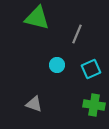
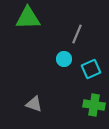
green triangle: moved 9 px left; rotated 16 degrees counterclockwise
cyan circle: moved 7 px right, 6 px up
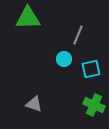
gray line: moved 1 px right, 1 px down
cyan square: rotated 12 degrees clockwise
green cross: rotated 15 degrees clockwise
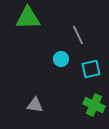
gray line: rotated 48 degrees counterclockwise
cyan circle: moved 3 px left
gray triangle: moved 1 px right, 1 px down; rotated 12 degrees counterclockwise
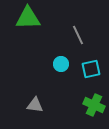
cyan circle: moved 5 px down
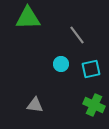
gray line: moved 1 px left; rotated 12 degrees counterclockwise
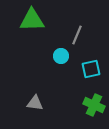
green triangle: moved 4 px right, 2 px down
gray line: rotated 60 degrees clockwise
cyan circle: moved 8 px up
gray triangle: moved 2 px up
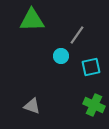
gray line: rotated 12 degrees clockwise
cyan square: moved 2 px up
gray triangle: moved 3 px left, 3 px down; rotated 12 degrees clockwise
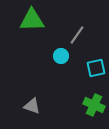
cyan square: moved 5 px right, 1 px down
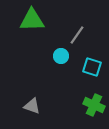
cyan square: moved 4 px left, 1 px up; rotated 30 degrees clockwise
